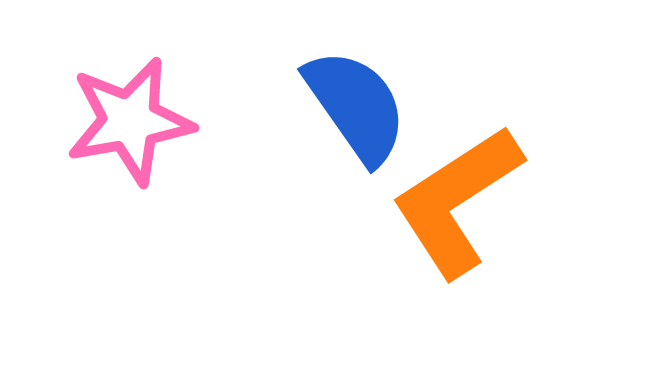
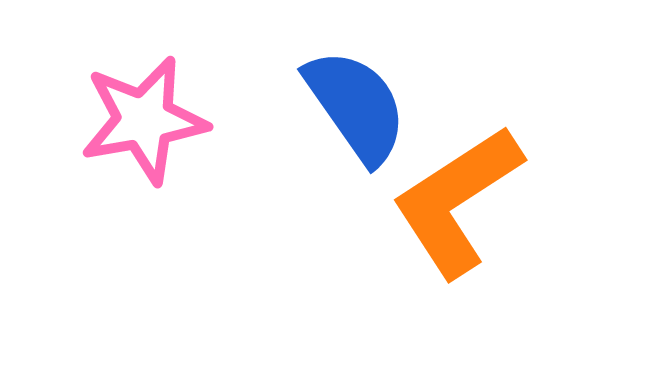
pink star: moved 14 px right, 1 px up
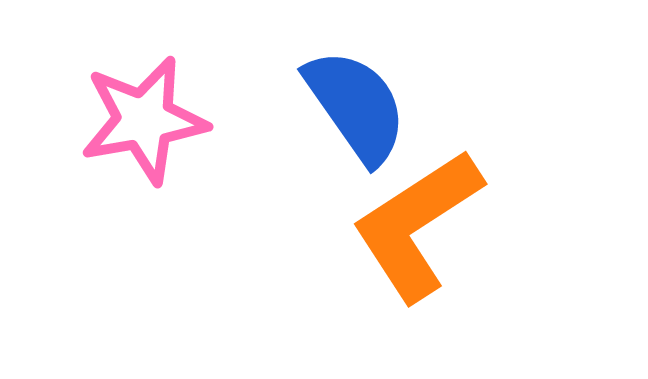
orange L-shape: moved 40 px left, 24 px down
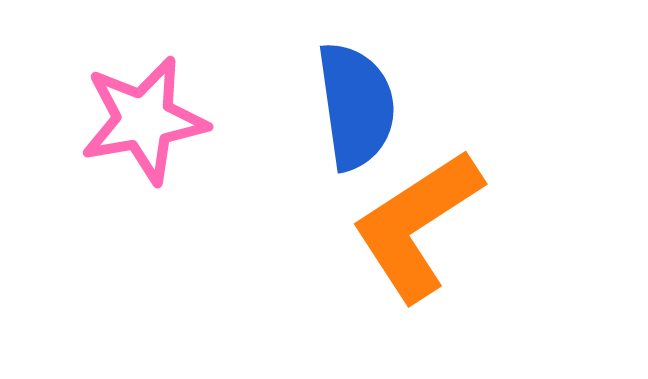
blue semicircle: rotated 27 degrees clockwise
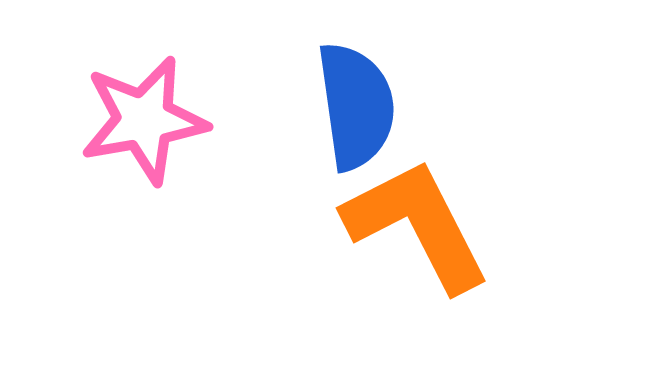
orange L-shape: rotated 96 degrees clockwise
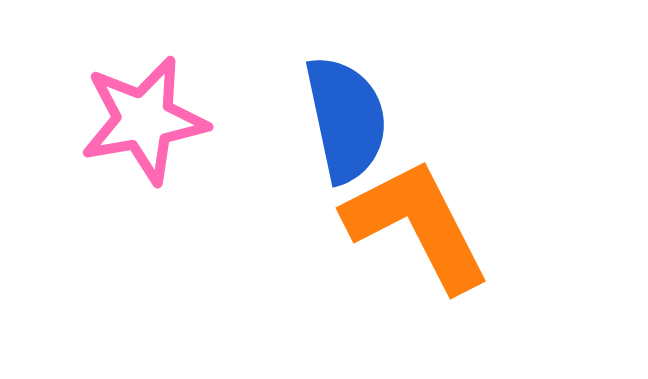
blue semicircle: moved 10 px left, 13 px down; rotated 4 degrees counterclockwise
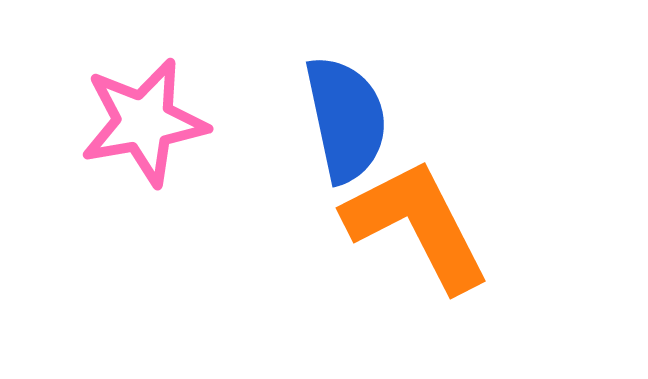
pink star: moved 2 px down
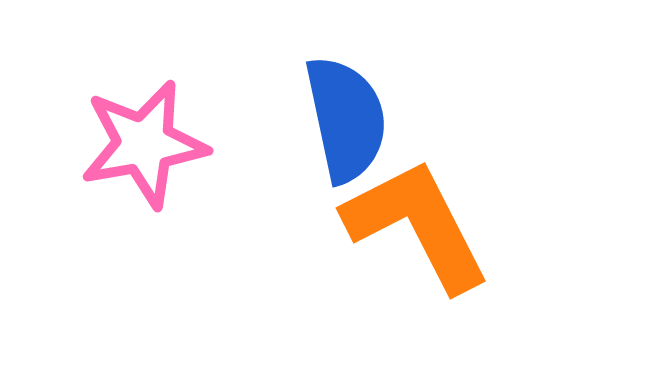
pink star: moved 22 px down
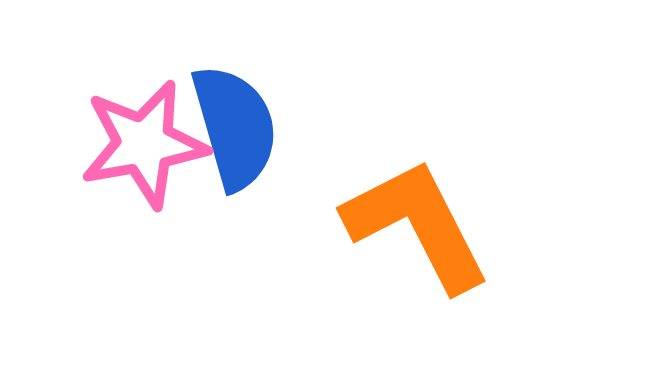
blue semicircle: moved 111 px left, 8 px down; rotated 4 degrees counterclockwise
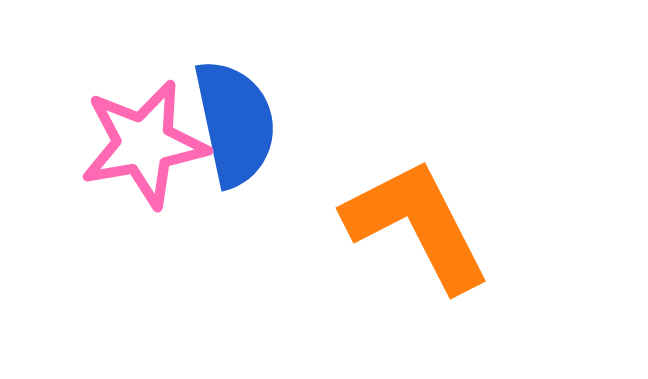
blue semicircle: moved 4 px up; rotated 4 degrees clockwise
